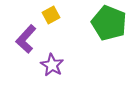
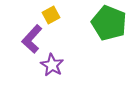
purple L-shape: moved 6 px right
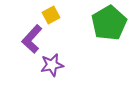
green pentagon: rotated 20 degrees clockwise
purple star: rotated 30 degrees clockwise
